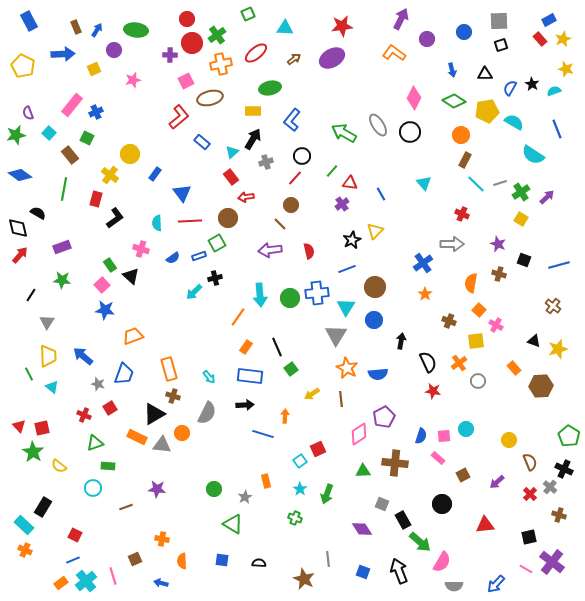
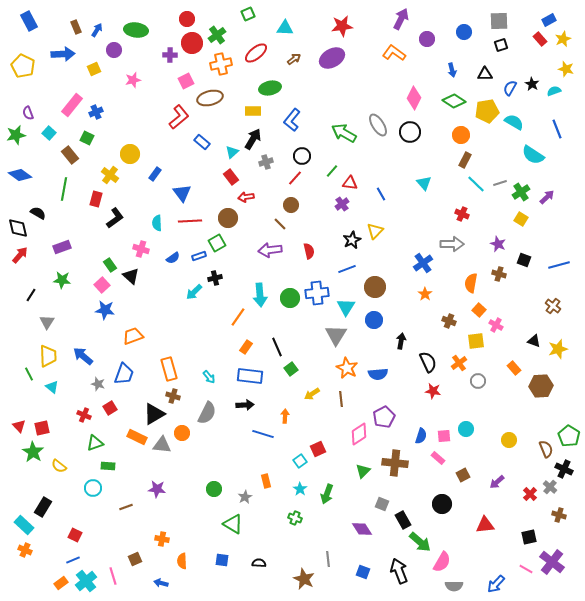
brown semicircle at (530, 462): moved 16 px right, 13 px up
green triangle at (363, 471): rotated 42 degrees counterclockwise
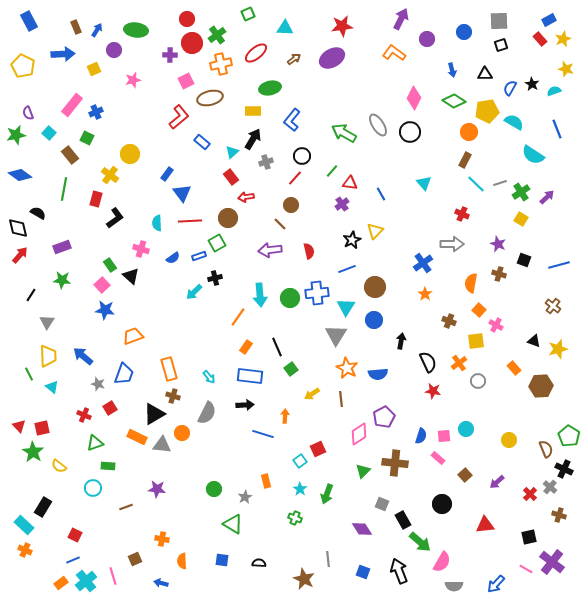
orange circle at (461, 135): moved 8 px right, 3 px up
blue rectangle at (155, 174): moved 12 px right
brown square at (463, 475): moved 2 px right; rotated 16 degrees counterclockwise
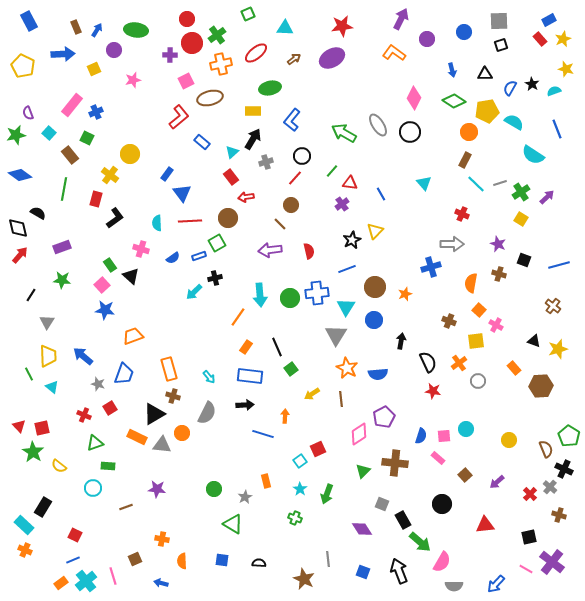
blue cross at (423, 263): moved 8 px right, 4 px down; rotated 18 degrees clockwise
orange star at (425, 294): moved 20 px left; rotated 16 degrees clockwise
